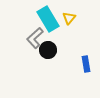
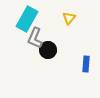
cyan rectangle: moved 21 px left; rotated 60 degrees clockwise
gray L-shape: rotated 25 degrees counterclockwise
blue rectangle: rotated 14 degrees clockwise
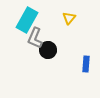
cyan rectangle: moved 1 px down
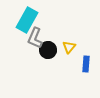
yellow triangle: moved 29 px down
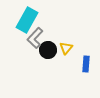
gray L-shape: rotated 20 degrees clockwise
yellow triangle: moved 3 px left, 1 px down
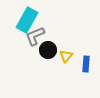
gray L-shape: moved 2 px up; rotated 25 degrees clockwise
yellow triangle: moved 8 px down
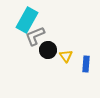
yellow triangle: rotated 16 degrees counterclockwise
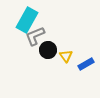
blue rectangle: rotated 56 degrees clockwise
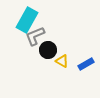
yellow triangle: moved 4 px left, 5 px down; rotated 24 degrees counterclockwise
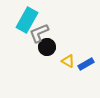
gray L-shape: moved 4 px right, 3 px up
black circle: moved 1 px left, 3 px up
yellow triangle: moved 6 px right
